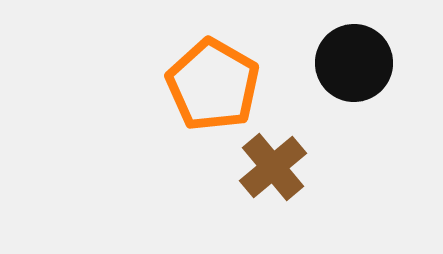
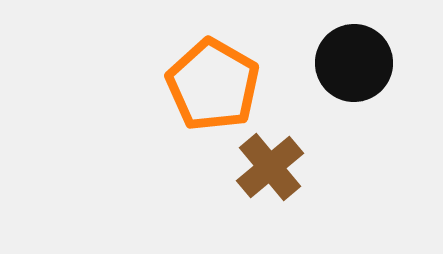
brown cross: moved 3 px left
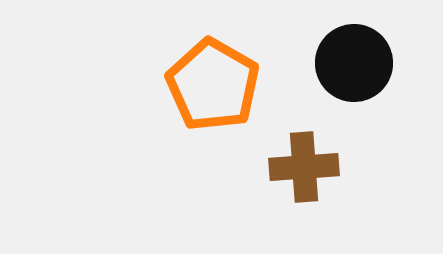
brown cross: moved 34 px right; rotated 36 degrees clockwise
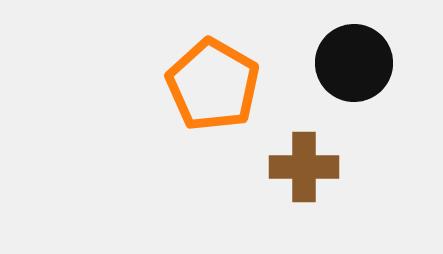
brown cross: rotated 4 degrees clockwise
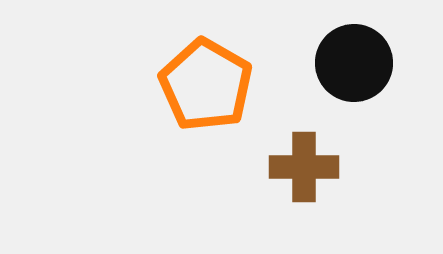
orange pentagon: moved 7 px left
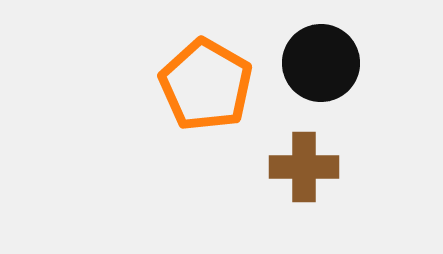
black circle: moved 33 px left
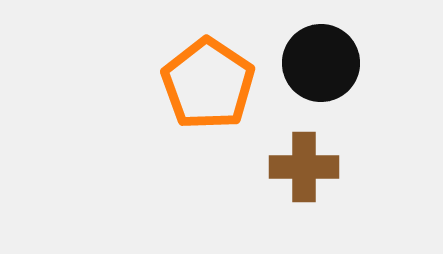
orange pentagon: moved 2 px right, 1 px up; rotated 4 degrees clockwise
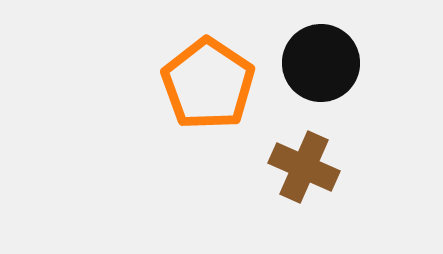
brown cross: rotated 24 degrees clockwise
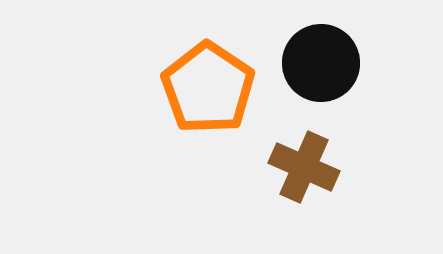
orange pentagon: moved 4 px down
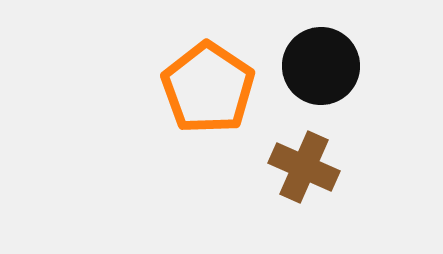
black circle: moved 3 px down
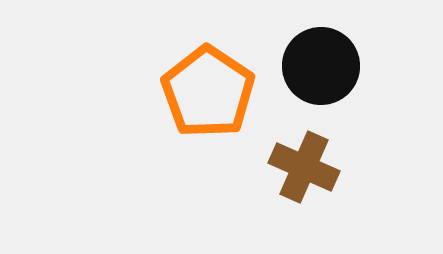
orange pentagon: moved 4 px down
